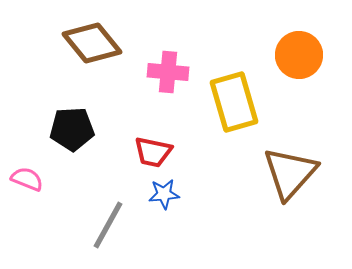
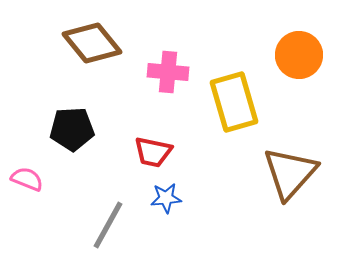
blue star: moved 2 px right, 4 px down
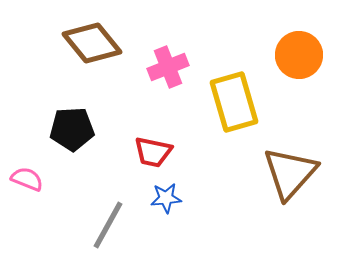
pink cross: moved 5 px up; rotated 27 degrees counterclockwise
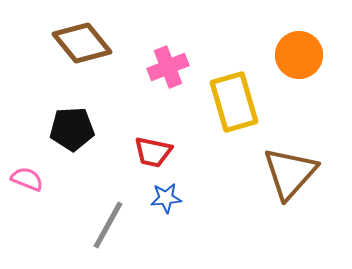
brown diamond: moved 10 px left
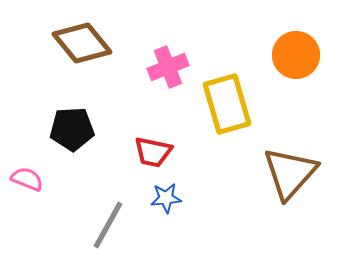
orange circle: moved 3 px left
yellow rectangle: moved 7 px left, 2 px down
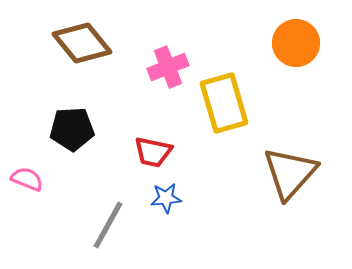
orange circle: moved 12 px up
yellow rectangle: moved 3 px left, 1 px up
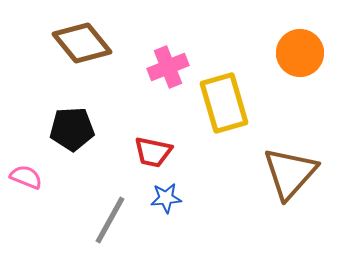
orange circle: moved 4 px right, 10 px down
pink semicircle: moved 1 px left, 2 px up
gray line: moved 2 px right, 5 px up
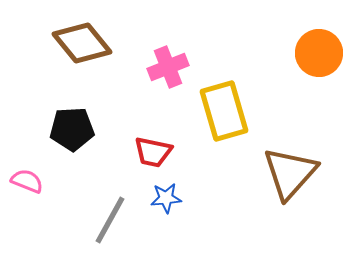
orange circle: moved 19 px right
yellow rectangle: moved 8 px down
pink semicircle: moved 1 px right, 4 px down
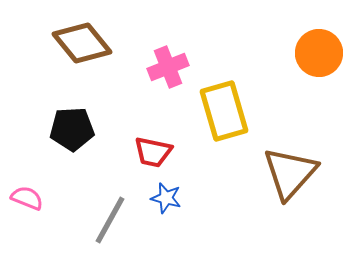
pink semicircle: moved 17 px down
blue star: rotated 20 degrees clockwise
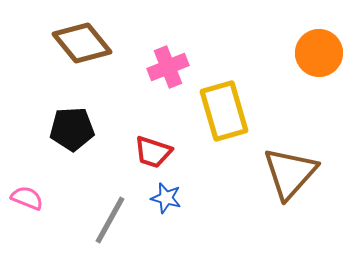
red trapezoid: rotated 6 degrees clockwise
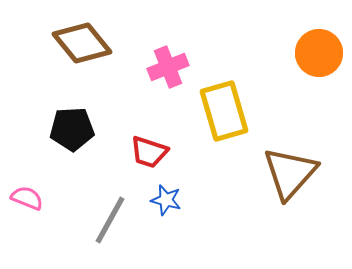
red trapezoid: moved 4 px left
blue star: moved 2 px down
